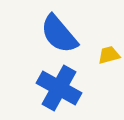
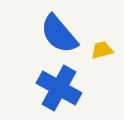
yellow trapezoid: moved 7 px left, 5 px up
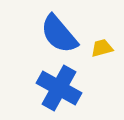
yellow trapezoid: moved 2 px up
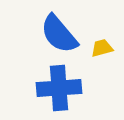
blue cross: rotated 33 degrees counterclockwise
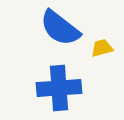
blue semicircle: moved 1 px right, 6 px up; rotated 12 degrees counterclockwise
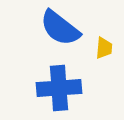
yellow trapezoid: moved 2 px right; rotated 110 degrees clockwise
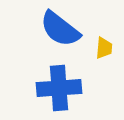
blue semicircle: moved 1 px down
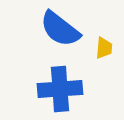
blue cross: moved 1 px right, 1 px down
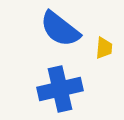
blue cross: rotated 9 degrees counterclockwise
